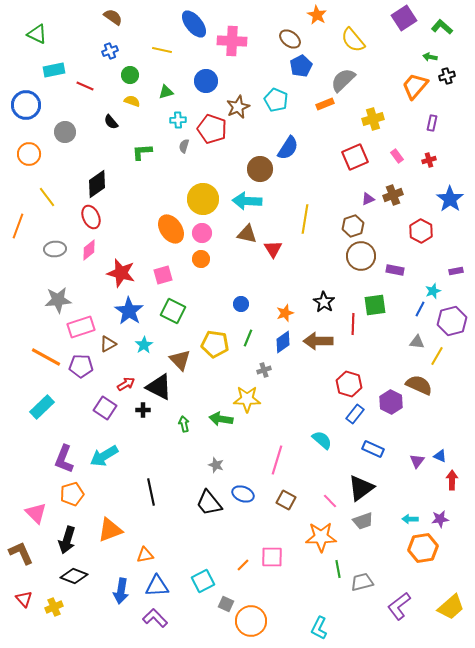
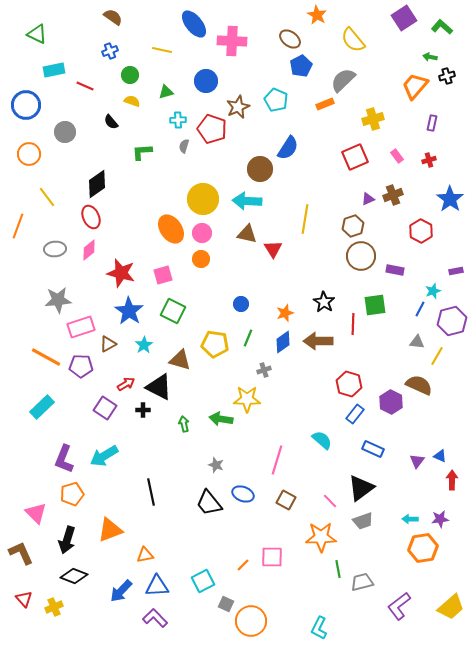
brown triangle at (180, 360): rotated 30 degrees counterclockwise
blue arrow at (121, 591): rotated 35 degrees clockwise
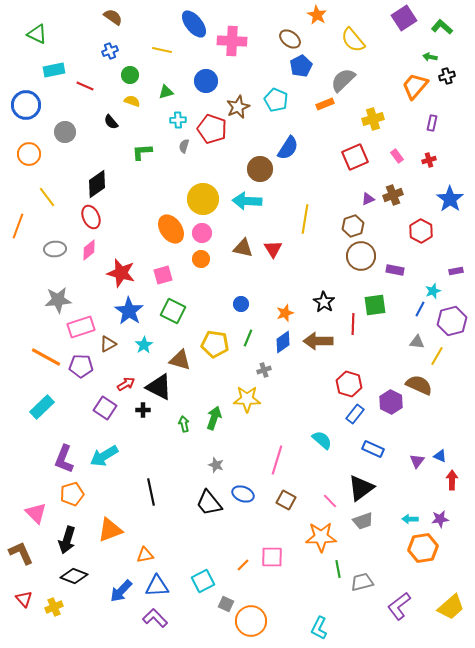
brown triangle at (247, 234): moved 4 px left, 14 px down
green arrow at (221, 419): moved 7 px left, 1 px up; rotated 100 degrees clockwise
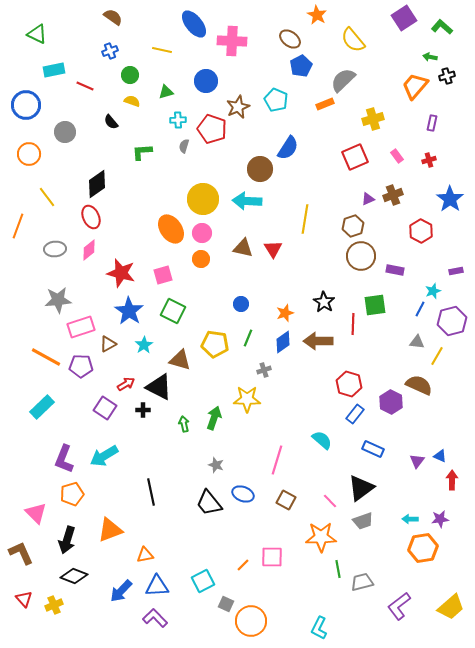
yellow cross at (54, 607): moved 2 px up
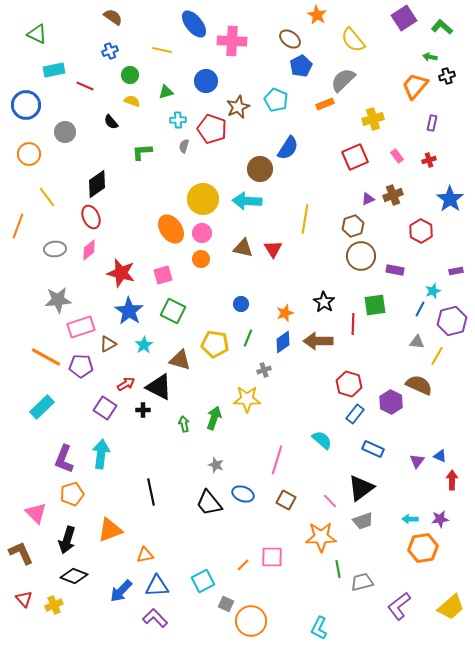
cyan arrow at (104, 456): moved 3 px left, 2 px up; rotated 128 degrees clockwise
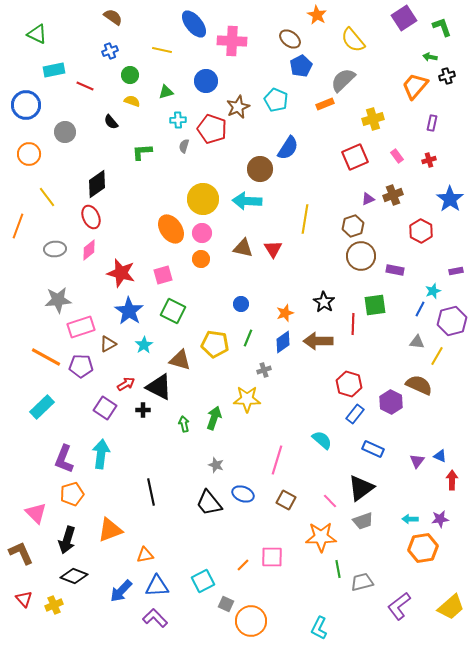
green L-shape at (442, 27): rotated 30 degrees clockwise
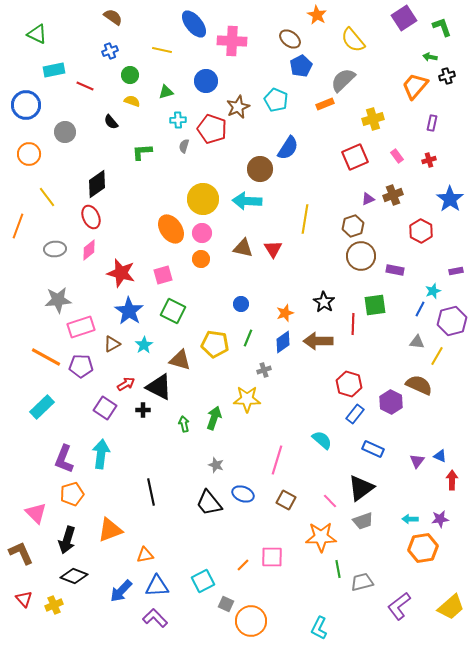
brown triangle at (108, 344): moved 4 px right
